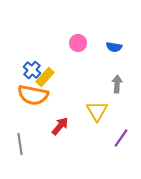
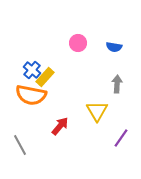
orange semicircle: moved 2 px left
gray line: moved 1 px down; rotated 20 degrees counterclockwise
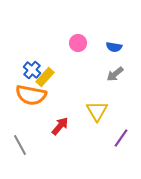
gray arrow: moved 2 px left, 10 px up; rotated 132 degrees counterclockwise
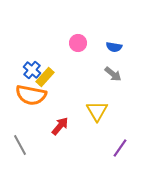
gray arrow: moved 2 px left; rotated 102 degrees counterclockwise
purple line: moved 1 px left, 10 px down
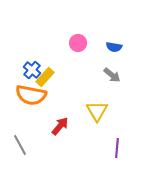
gray arrow: moved 1 px left, 1 px down
purple line: moved 3 px left; rotated 30 degrees counterclockwise
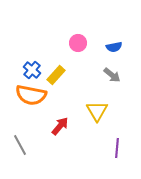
blue semicircle: rotated 21 degrees counterclockwise
yellow rectangle: moved 11 px right, 2 px up
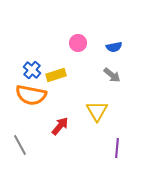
yellow rectangle: rotated 30 degrees clockwise
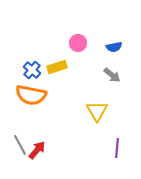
yellow rectangle: moved 1 px right, 8 px up
red arrow: moved 23 px left, 24 px down
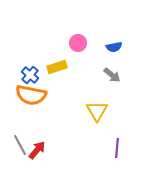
blue cross: moved 2 px left, 5 px down
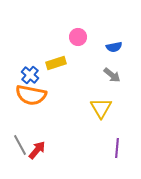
pink circle: moved 6 px up
yellow rectangle: moved 1 px left, 4 px up
yellow triangle: moved 4 px right, 3 px up
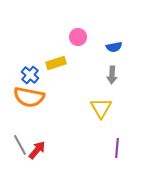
gray arrow: rotated 54 degrees clockwise
orange semicircle: moved 2 px left, 2 px down
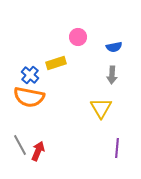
red arrow: moved 1 px right, 1 px down; rotated 18 degrees counterclockwise
